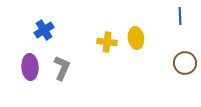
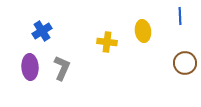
blue cross: moved 2 px left, 1 px down
yellow ellipse: moved 7 px right, 7 px up
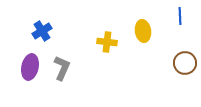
purple ellipse: rotated 15 degrees clockwise
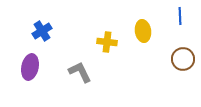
brown circle: moved 2 px left, 4 px up
gray L-shape: moved 18 px right, 4 px down; rotated 50 degrees counterclockwise
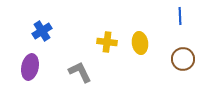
yellow ellipse: moved 3 px left, 12 px down
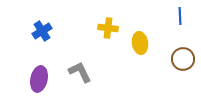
yellow cross: moved 1 px right, 14 px up
purple ellipse: moved 9 px right, 12 px down
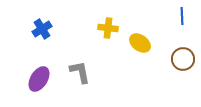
blue line: moved 2 px right
blue cross: moved 2 px up
yellow ellipse: rotated 45 degrees counterclockwise
gray L-shape: rotated 15 degrees clockwise
purple ellipse: rotated 20 degrees clockwise
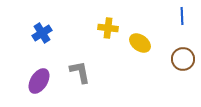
blue cross: moved 4 px down
purple ellipse: moved 2 px down
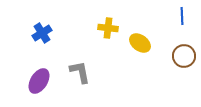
brown circle: moved 1 px right, 3 px up
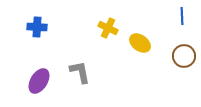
yellow cross: rotated 18 degrees clockwise
blue cross: moved 5 px left, 6 px up; rotated 36 degrees clockwise
